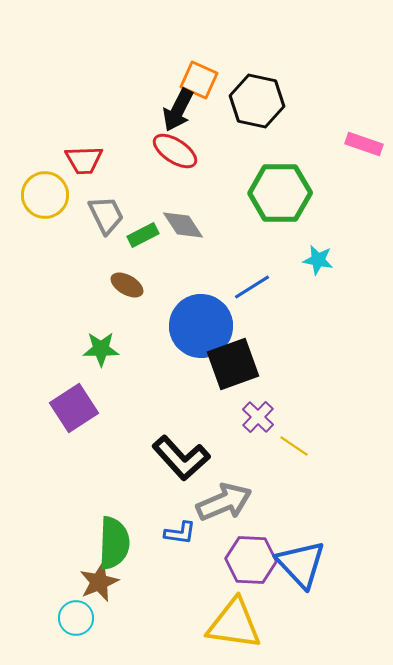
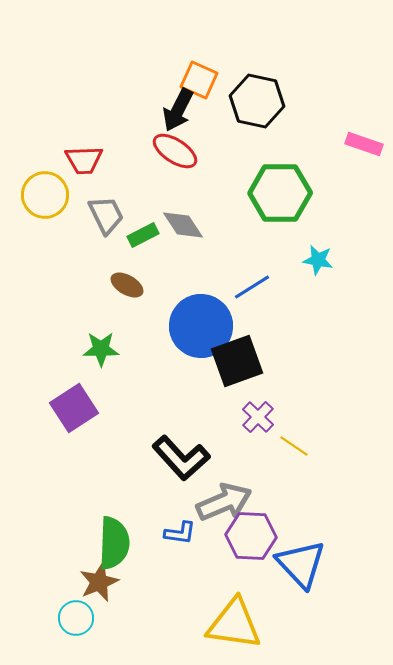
black square: moved 4 px right, 3 px up
purple hexagon: moved 24 px up
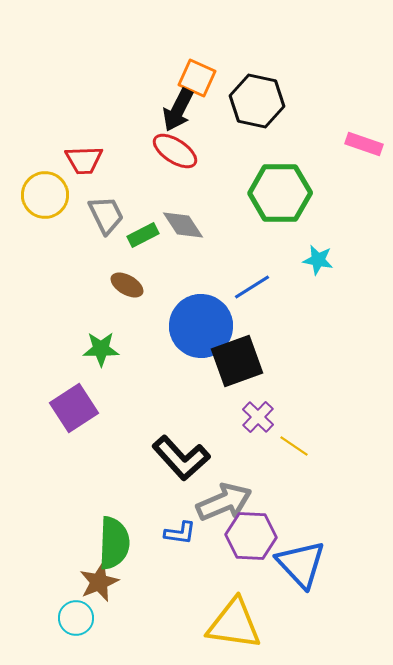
orange square: moved 2 px left, 2 px up
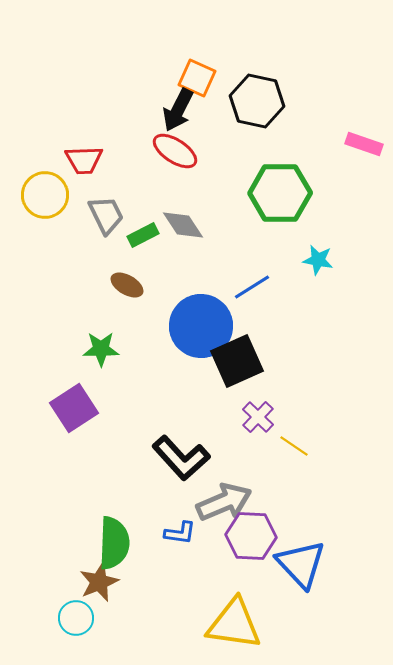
black square: rotated 4 degrees counterclockwise
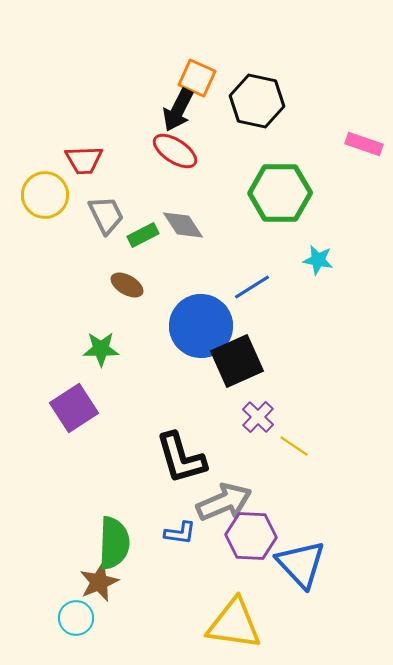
black L-shape: rotated 26 degrees clockwise
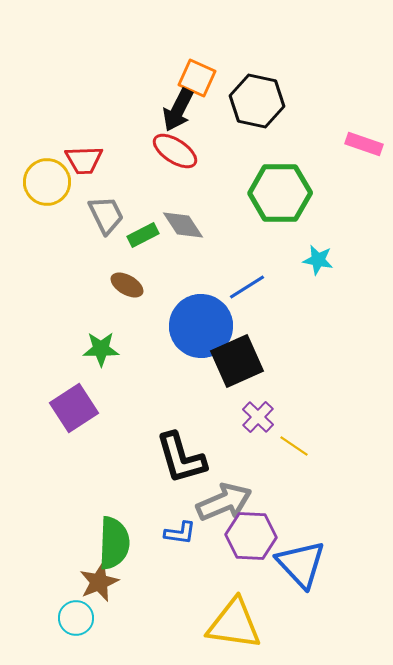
yellow circle: moved 2 px right, 13 px up
blue line: moved 5 px left
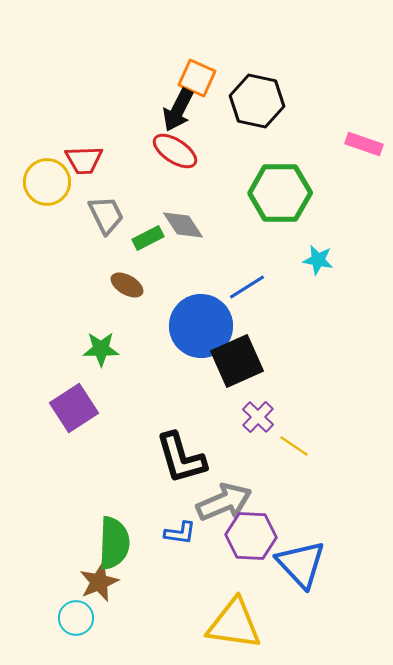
green rectangle: moved 5 px right, 3 px down
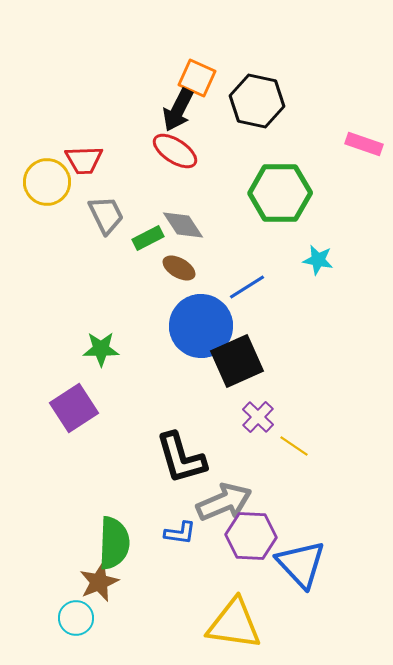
brown ellipse: moved 52 px right, 17 px up
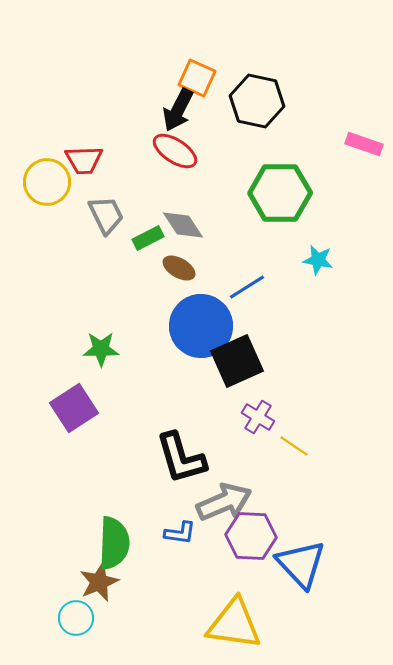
purple cross: rotated 12 degrees counterclockwise
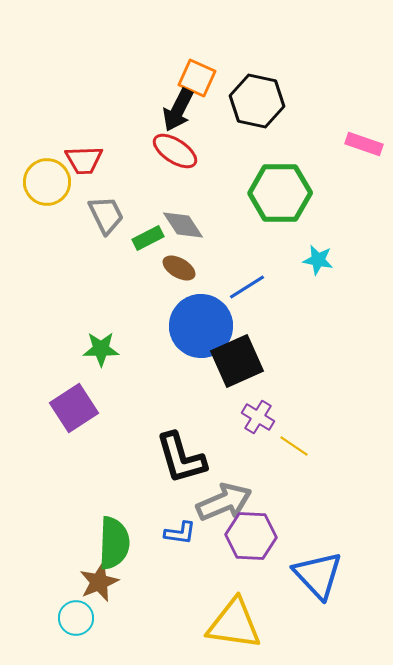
blue triangle: moved 17 px right, 11 px down
